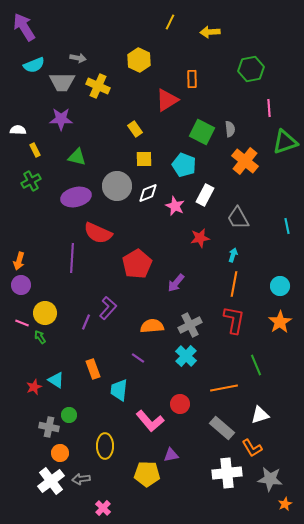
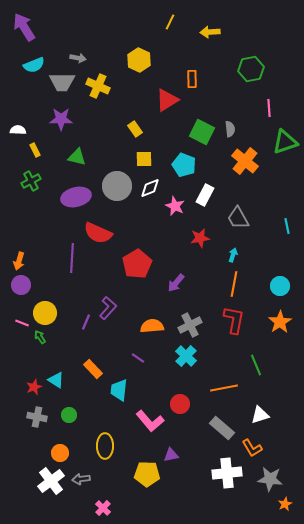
white diamond at (148, 193): moved 2 px right, 5 px up
orange rectangle at (93, 369): rotated 24 degrees counterclockwise
gray cross at (49, 427): moved 12 px left, 10 px up
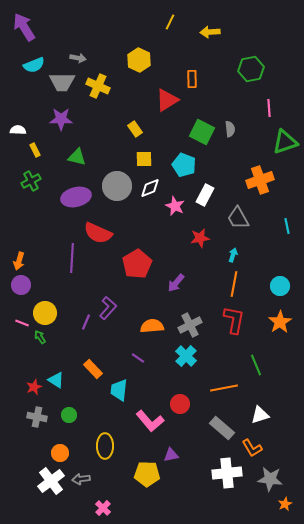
orange cross at (245, 161): moved 15 px right, 19 px down; rotated 32 degrees clockwise
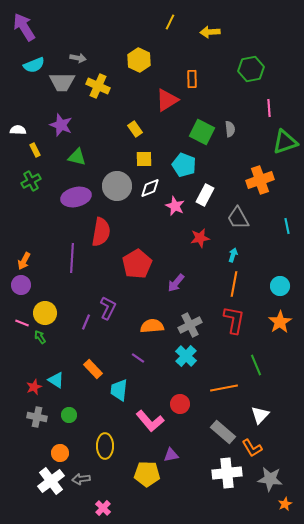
purple star at (61, 119): moved 6 px down; rotated 20 degrees clockwise
red semicircle at (98, 233): moved 3 px right, 1 px up; rotated 104 degrees counterclockwise
orange arrow at (19, 261): moved 5 px right; rotated 12 degrees clockwise
purple L-shape at (108, 308): rotated 15 degrees counterclockwise
white triangle at (260, 415): rotated 30 degrees counterclockwise
gray rectangle at (222, 428): moved 1 px right, 4 px down
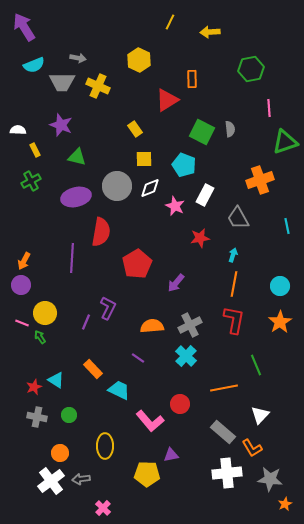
cyan trapezoid at (119, 390): rotated 110 degrees clockwise
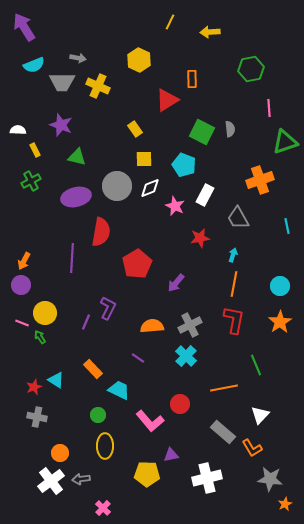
green circle at (69, 415): moved 29 px right
white cross at (227, 473): moved 20 px left, 5 px down; rotated 8 degrees counterclockwise
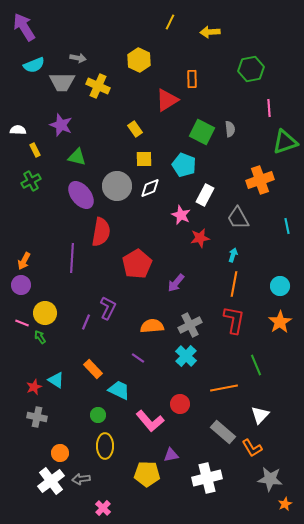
purple ellipse at (76, 197): moved 5 px right, 2 px up; rotated 64 degrees clockwise
pink star at (175, 206): moved 6 px right, 9 px down
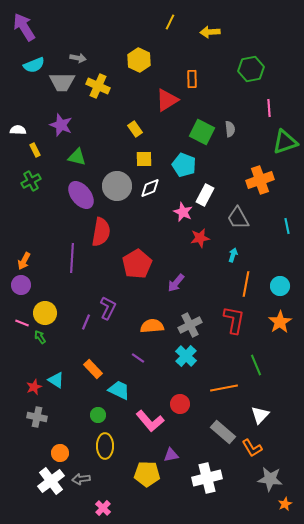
pink star at (181, 215): moved 2 px right, 3 px up
orange line at (234, 284): moved 12 px right
